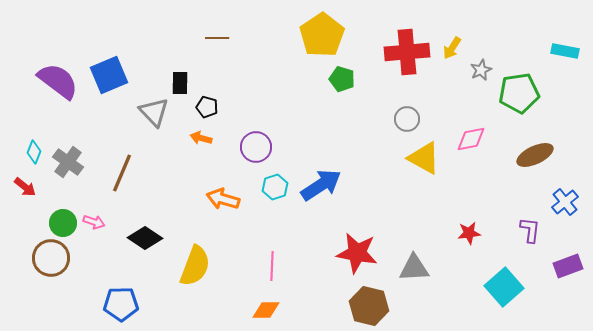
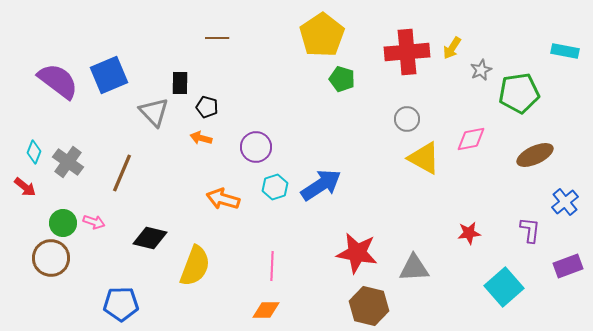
black diamond at (145, 238): moved 5 px right; rotated 20 degrees counterclockwise
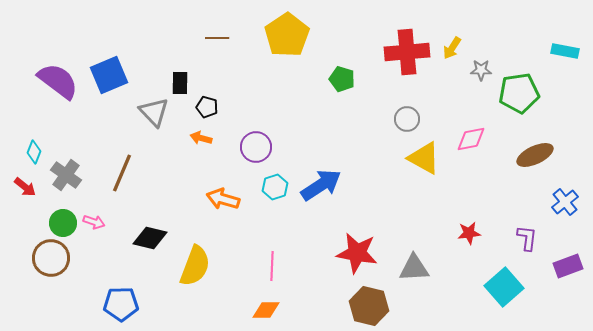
yellow pentagon at (322, 35): moved 35 px left
gray star at (481, 70): rotated 25 degrees clockwise
gray cross at (68, 162): moved 2 px left, 13 px down
purple L-shape at (530, 230): moved 3 px left, 8 px down
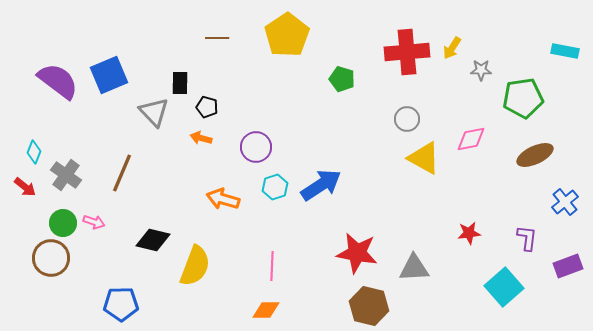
green pentagon at (519, 93): moved 4 px right, 5 px down
black diamond at (150, 238): moved 3 px right, 2 px down
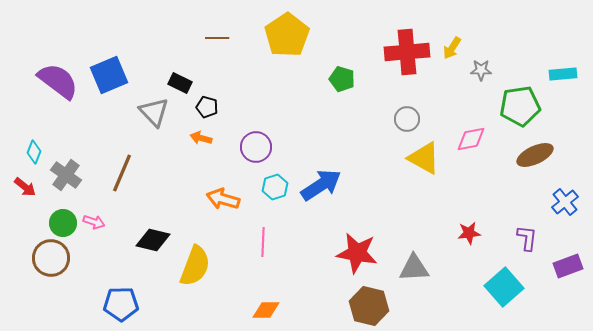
cyan rectangle at (565, 51): moved 2 px left, 23 px down; rotated 16 degrees counterclockwise
black rectangle at (180, 83): rotated 65 degrees counterclockwise
green pentagon at (523, 98): moved 3 px left, 8 px down
pink line at (272, 266): moved 9 px left, 24 px up
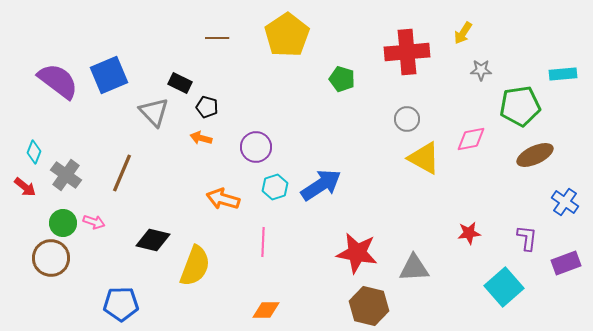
yellow arrow at (452, 48): moved 11 px right, 15 px up
blue cross at (565, 202): rotated 16 degrees counterclockwise
purple rectangle at (568, 266): moved 2 px left, 3 px up
